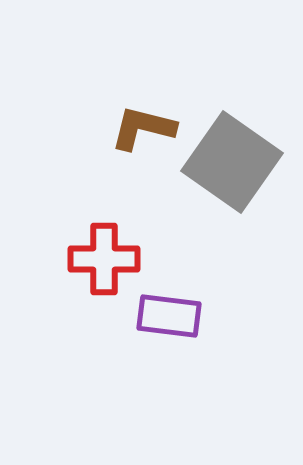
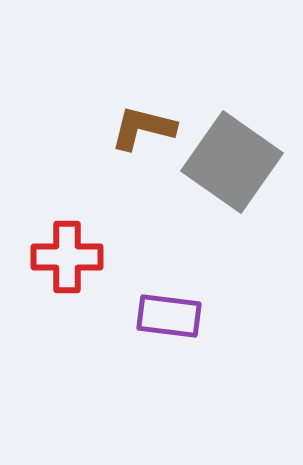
red cross: moved 37 px left, 2 px up
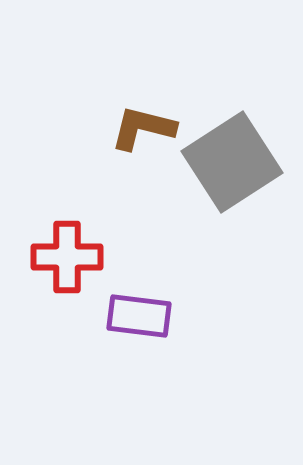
gray square: rotated 22 degrees clockwise
purple rectangle: moved 30 px left
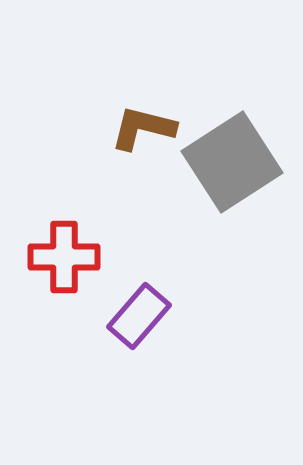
red cross: moved 3 px left
purple rectangle: rotated 56 degrees counterclockwise
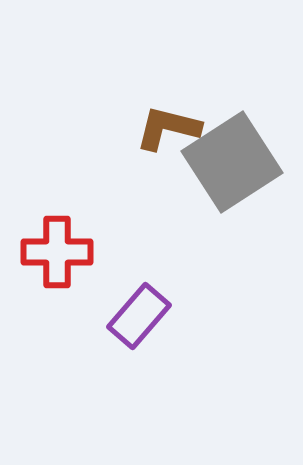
brown L-shape: moved 25 px right
red cross: moved 7 px left, 5 px up
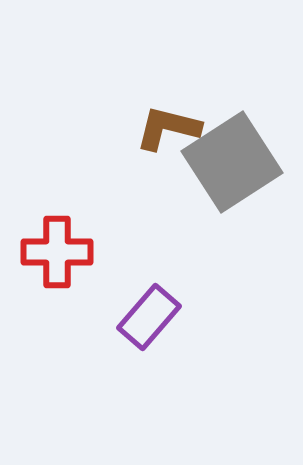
purple rectangle: moved 10 px right, 1 px down
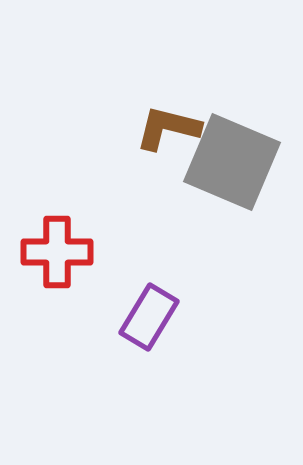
gray square: rotated 34 degrees counterclockwise
purple rectangle: rotated 10 degrees counterclockwise
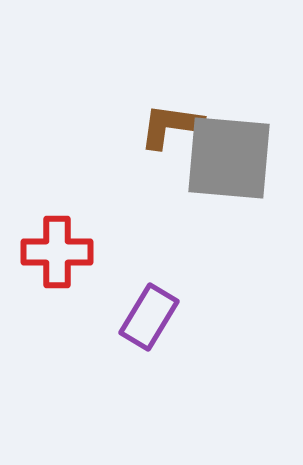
brown L-shape: moved 3 px right, 2 px up; rotated 6 degrees counterclockwise
gray square: moved 3 px left, 4 px up; rotated 18 degrees counterclockwise
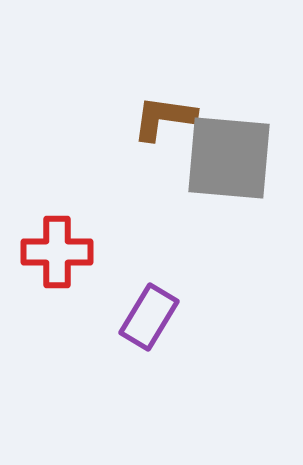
brown L-shape: moved 7 px left, 8 px up
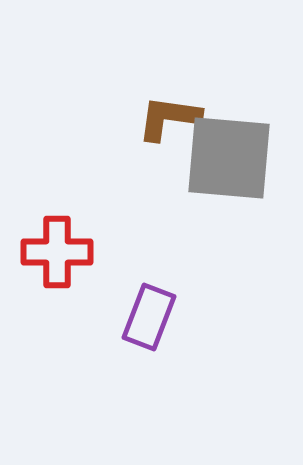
brown L-shape: moved 5 px right
purple rectangle: rotated 10 degrees counterclockwise
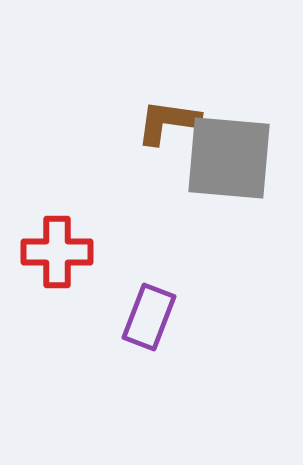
brown L-shape: moved 1 px left, 4 px down
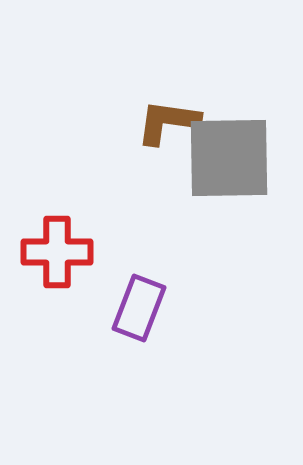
gray square: rotated 6 degrees counterclockwise
purple rectangle: moved 10 px left, 9 px up
